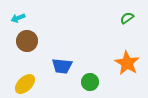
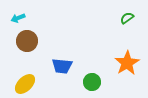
orange star: rotated 10 degrees clockwise
green circle: moved 2 px right
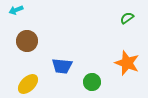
cyan arrow: moved 2 px left, 8 px up
orange star: rotated 20 degrees counterclockwise
yellow ellipse: moved 3 px right
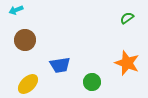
brown circle: moved 2 px left, 1 px up
blue trapezoid: moved 2 px left, 1 px up; rotated 15 degrees counterclockwise
